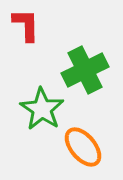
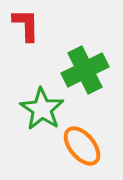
orange ellipse: moved 1 px left, 1 px up
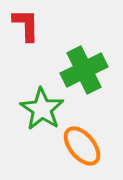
green cross: moved 1 px left
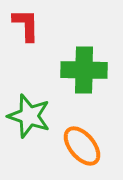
green cross: rotated 27 degrees clockwise
green star: moved 13 px left, 7 px down; rotated 15 degrees counterclockwise
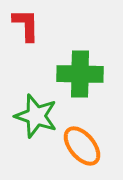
green cross: moved 4 px left, 4 px down
green star: moved 7 px right
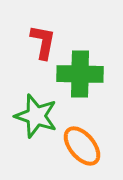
red L-shape: moved 17 px right, 17 px down; rotated 12 degrees clockwise
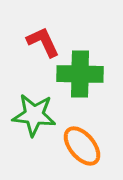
red L-shape: rotated 36 degrees counterclockwise
green star: moved 2 px left, 1 px up; rotated 12 degrees counterclockwise
